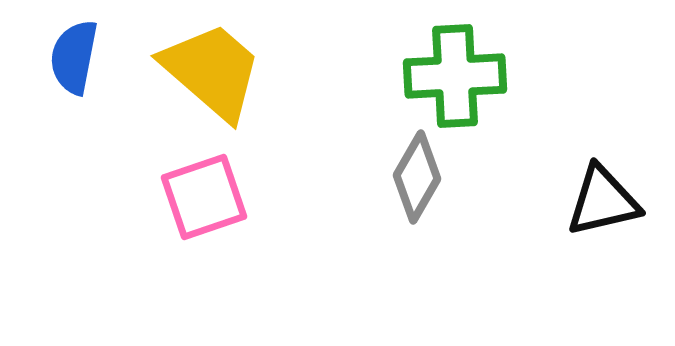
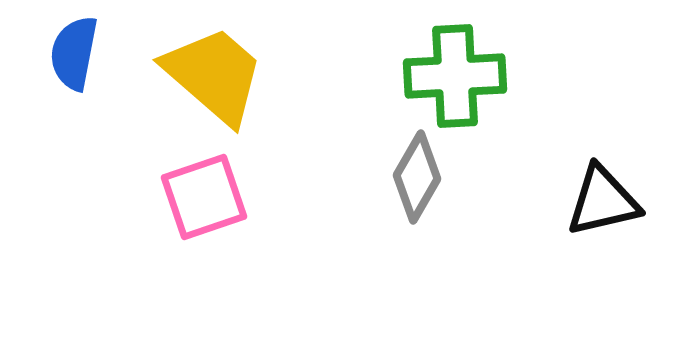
blue semicircle: moved 4 px up
yellow trapezoid: moved 2 px right, 4 px down
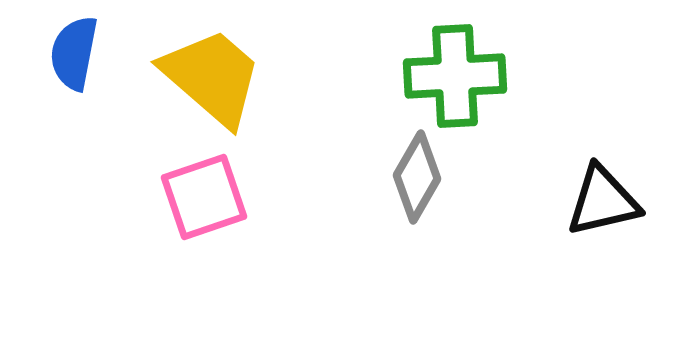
yellow trapezoid: moved 2 px left, 2 px down
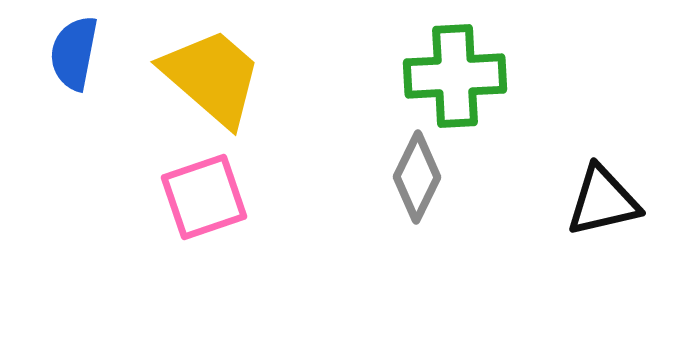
gray diamond: rotated 4 degrees counterclockwise
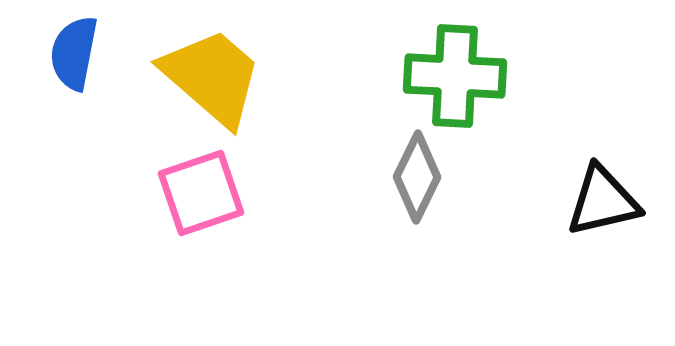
green cross: rotated 6 degrees clockwise
pink square: moved 3 px left, 4 px up
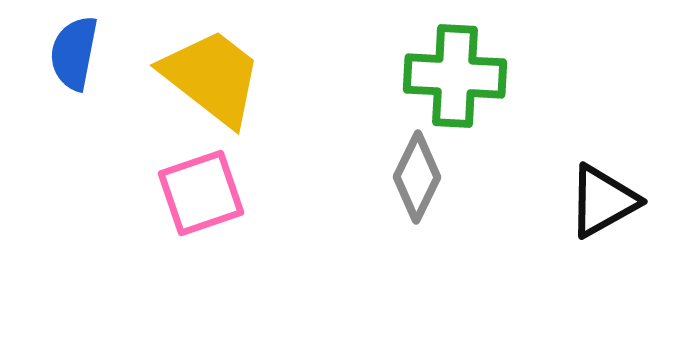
yellow trapezoid: rotated 3 degrees counterclockwise
black triangle: rotated 16 degrees counterclockwise
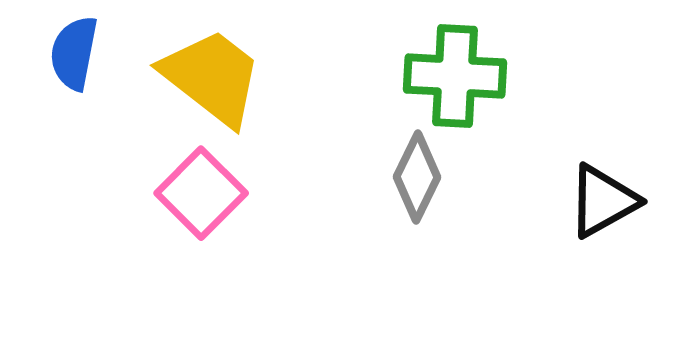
pink square: rotated 26 degrees counterclockwise
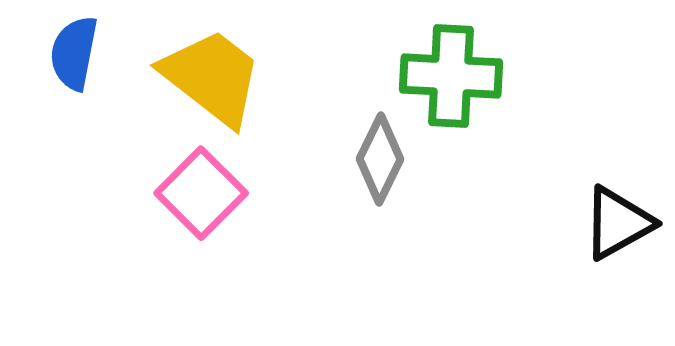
green cross: moved 4 px left
gray diamond: moved 37 px left, 18 px up
black triangle: moved 15 px right, 22 px down
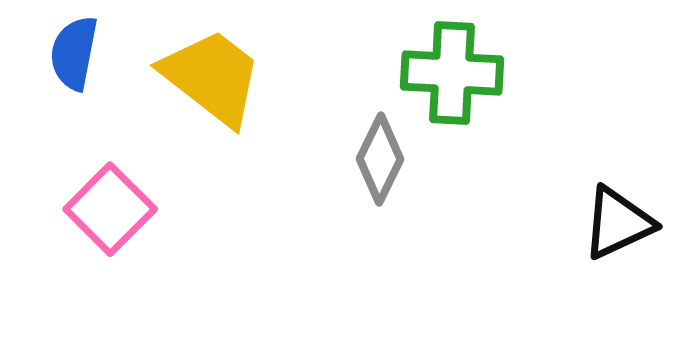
green cross: moved 1 px right, 3 px up
pink square: moved 91 px left, 16 px down
black triangle: rotated 4 degrees clockwise
